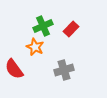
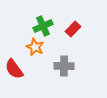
red rectangle: moved 2 px right
gray cross: moved 4 px up; rotated 18 degrees clockwise
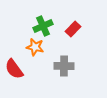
orange star: rotated 12 degrees counterclockwise
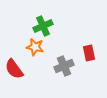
red rectangle: moved 16 px right, 24 px down; rotated 56 degrees counterclockwise
gray cross: rotated 24 degrees counterclockwise
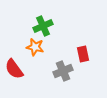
red rectangle: moved 6 px left, 1 px down
gray cross: moved 1 px left, 5 px down
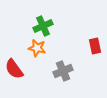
orange star: moved 2 px right, 1 px down
red rectangle: moved 12 px right, 8 px up
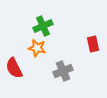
red rectangle: moved 2 px left, 2 px up
red semicircle: moved 1 px up; rotated 10 degrees clockwise
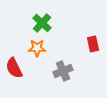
green cross: moved 1 px left, 3 px up; rotated 24 degrees counterclockwise
orange star: rotated 12 degrees counterclockwise
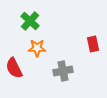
green cross: moved 12 px left, 2 px up
gray cross: rotated 12 degrees clockwise
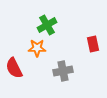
green cross: moved 17 px right, 4 px down; rotated 18 degrees clockwise
